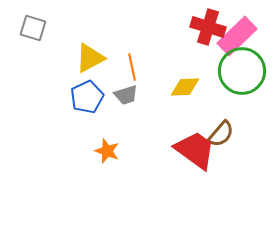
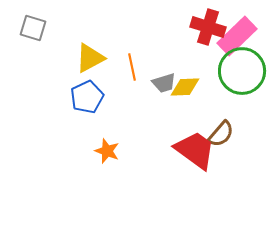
gray trapezoid: moved 38 px right, 12 px up
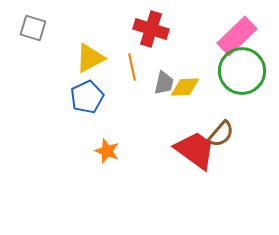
red cross: moved 57 px left, 2 px down
gray trapezoid: rotated 60 degrees counterclockwise
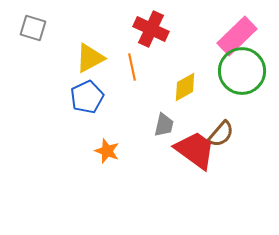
red cross: rotated 8 degrees clockwise
gray trapezoid: moved 42 px down
yellow diamond: rotated 28 degrees counterclockwise
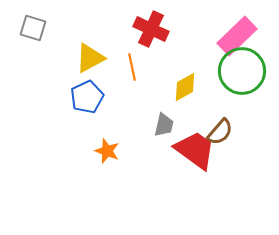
brown semicircle: moved 1 px left, 2 px up
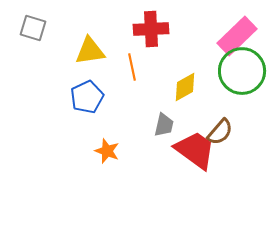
red cross: rotated 28 degrees counterclockwise
yellow triangle: moved 7 px up; rotated 20 degrees clockwise
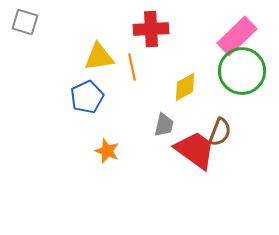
gray square: moved 8 px left, 6 px up
yellow triangle: moved 9 px right, 6 px down
brown semicircle: rotated 20 degrees counterclockwise
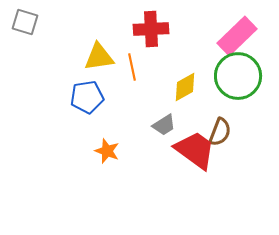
green circle: moved 4 px left, 5 px down
blue pentagon: rotated 16 degrees clockwise
gray trapezoid: rotated 45 degrees clockwise
